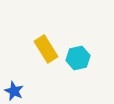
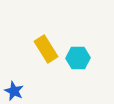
cyan hexagon: rotated 10 degrees clockwise
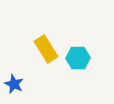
blue star: moved 7 px up
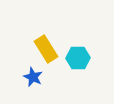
blue star: moved 19 px right, 7 px up
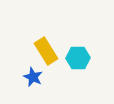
yellow rectangle: moved 2 px down
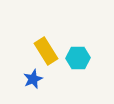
blue star: moved 2 px down; rotated 24 degrees clockwise
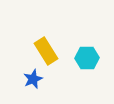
cyan hexagon: moved 9 px right
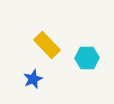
yellow rectangle: moved 1 px right, 6 px up; rotated 12 degrees counterclockwise
